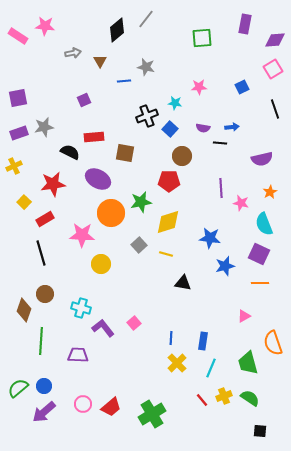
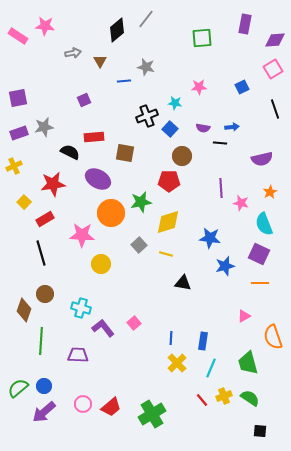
orange semicircle at (273, 343): moved 6 px up
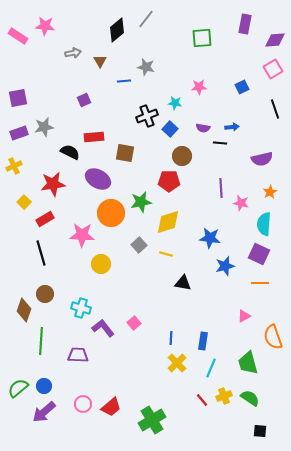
cyan semicircle at (264, 224): rotated 25 degrees clockwise
green cross at (152, 414): moved 6 px down
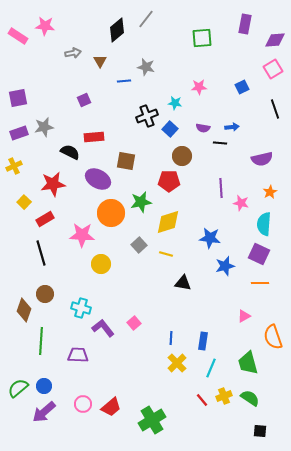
brown square at (125, 153): moved 1 px right, 8 px down
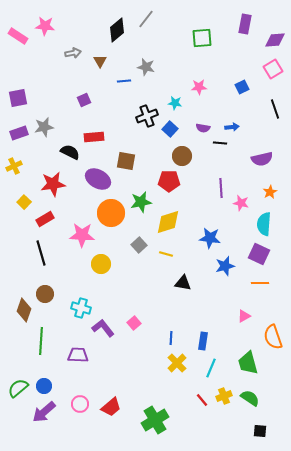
pink circle at (83, 404): moved 3 px left
green cross at (152, 420): moved 3 px right
